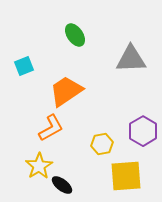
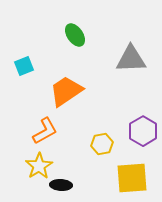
orange L-shape: moved 6 px left, 3 px down
yellow square: moved 6 px right, 2 px down
black ellipse: moved 1 px left; rotated 35 degrees counterclockwise
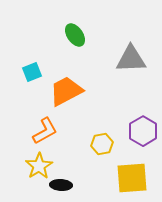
cyan square: moved 8 px right, 6 px down
orange trapezoid: rotated 6 degrees clockwise
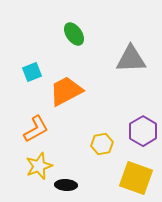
green ellipse: moved 1 px left, 1 px up
orange L-shape: moved 9 px left, 2 px up
yellow star: rotated 12 degrees clockwise
yellow square: moved 4 px right; rotated 24 degrees clockwise
black ellipse: moved 5 px right
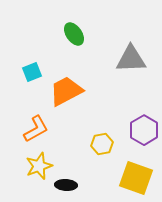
purple hexagon: moved 1 px right, 1 px up
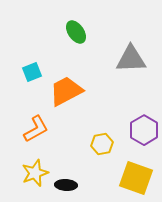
green ellipse: moved 2 px right, 2 px up
yellow star: moved 4 px left, 7 px down
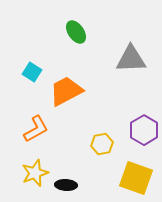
cyan square: rotated 36 degrees counterclockwise
